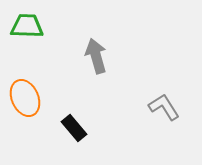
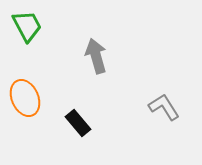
green trapezoid: rotated 60 degrees clockwise
black rectangle: moved 4 px right, 5 px up
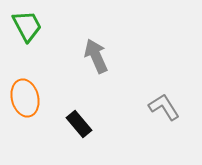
gray arrow: rotated 8 degrees counterclockwise
orange ellipse: rotated 9 degrees clockwise
black rectangle: moved 1 px right, 1 px down
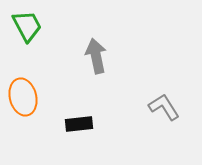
gray arrow: rotated 12 degrees clockwise
orange ellipse: moved 2 px left, 1 px up
black rectangle: rotated 56 degrees counterclockwise
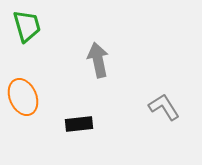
green trapezoid: rotated 12 degrees clockwise
gray arrow: moved 2 px right, 4 px down
orange ellipse: rotated 9 degrees counterclockwise
